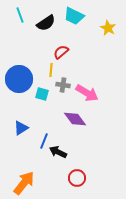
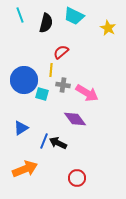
black semicircle: rotated 42 degrees counterclockwise
blue circle: moved 5 px right, 1 px down
black arrow: moved 9 px up
orange arrow: moved 1 px right, 14 px up; rotated 30 degrees clockwise
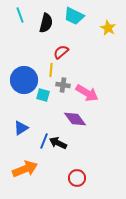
cyan square: moved 1 px right, 1 px down
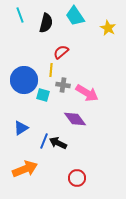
cyan trapezoid: moved 1 px right; rotated 30 degrees clockwise
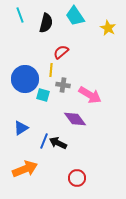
blue circle: moved 1 px right, 1 px up
pink arrow: moved 3 px right, 2 px down
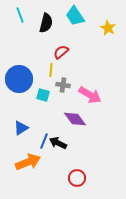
blue circle: moved 6 px left
orange arrow: moved 3 px right, 7 px up
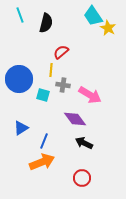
cyan trapezoid: moved 18 px right
black arrow: moved 26 px right
orange arrow: moved 14 px right
red circle: moved 5 px right
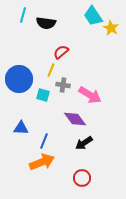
cyan line: moved 3 px right; rotated 35 degrees clockwise
black semicircle: rotated 84 degrees clockwise
yellow star: moved 3 px right
yellow line: rotated 16 degrees clockwise
blue triangle: rotated 35 degrees clockwise
black arrow: rotated 60 degrees counterclockwise
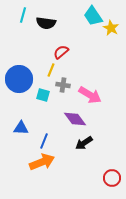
red circle: moved 30 px right
